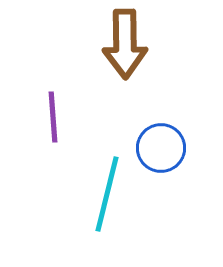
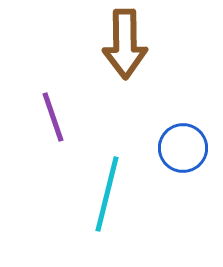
purple line: rotated 15 degrees counterclockwise
blue circle: moved 22 px right
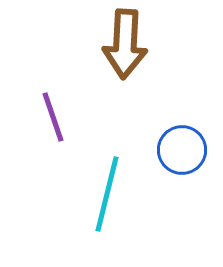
brown arrow: rotated 4 degrees clockwise
blue circle: moved 1 px left, 2 px down
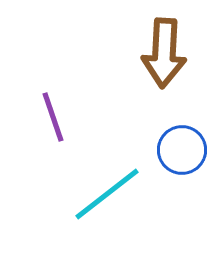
brown arrow: moved 39 px right, 9 px down
cyan line: rotated 38 degrees clockwise
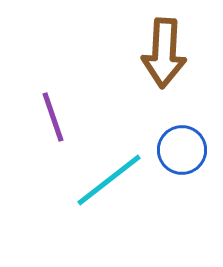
cyan line: moved 2 px right, 14 px up
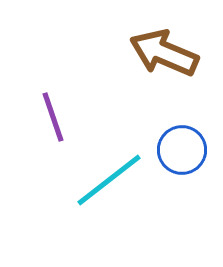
brown arrow: rotated 110 degrees clockwise
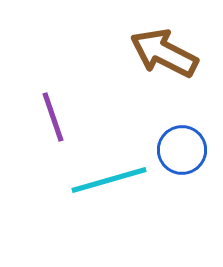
brown arrow: rotated 4 degrees clockwise
cyan line: rotated 22 degrees clockwise
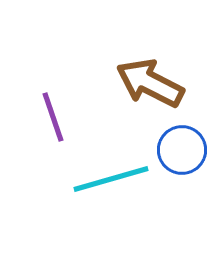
brown arrow: moved 14 px left, 30 px down
cyan line: moved 2 px right, 1 px up
